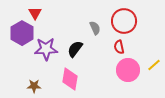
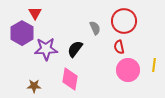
yellow line: rotated 40 degrees counterclockwise
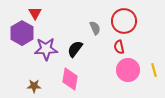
yellow line: moved 5 px down; rotated 24 degrees counterclockwise
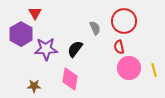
purple hexagon: moved 1 px left, 1 px down
pink circle: moved 1 px right, 2 px up
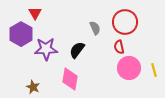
red circle: moved 1 px right, 1 px down
black semicircle: moved 2 px right, 1 px down
brown star: moved 1 px left, 1 px down; rotated 24 degrees clockwise
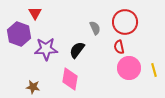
purple hexagon: moved 2 px left; rotated 10 degrees counterclockwise
brown star: rotated 16 degrees counterclockwise
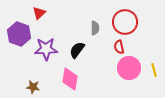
red triangle: moved 4 px right; rotated 16 degrees clockwise
gray semicircle: rotated 24 degrees clockwise
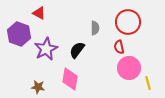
red triangle: rotated 48 degrees counterclockwise
red circle: moved 3 px right
purple star: rotated 25 degrees counterclockwise
yellow line: moved 6 px left, 13 px down
brown star: moved 5 px right
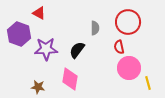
purple star: rotated 25 degrees clockwise
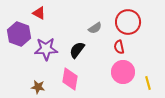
gray semicircle: rotated 56 degrees clockwise
pink circle: moved 6 px left, 4 px down
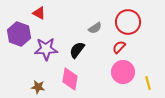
red semicircle: rotated 56 degrees clockwise
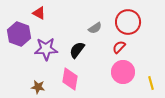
yellow line: moved 3 px right
